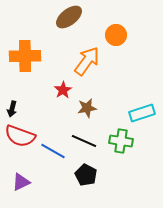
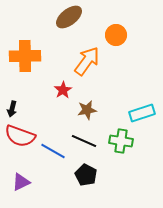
brown star: moved 2 px down
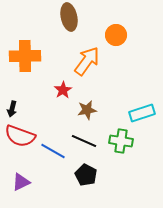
brown ellipse: rotated 64 degrees counterclockwise
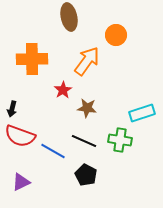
orange cross: moved 7 px right, 3 px down
brown star: moved 2 px up; rotated 18 degrees clockwise
green cross: moved 1 px left, 1 px up
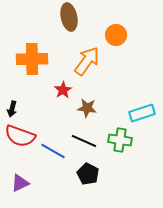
black pentagon: moved 2 px right, 1 px up
purple triangle: moved 1 px left, 1 px down
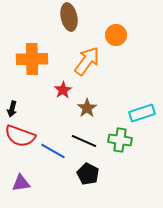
brown star: rotated 30 degrees clockwise
purple triangle: moved 1 px right; rotated 18 degrees clockwise
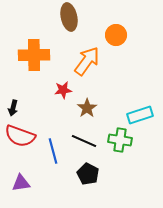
orange cross: moved 2 px right, 4 px up
red star: rotated 24 degrees clockwise
black arrow: moved 1 px right, 1 px up
cyan rectangle: moved 2 px left, 2 px down
blue line: rotated 45 degrees clockwise
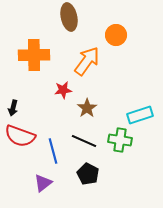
purple triangle: moved 22 px right; rotated 30 degrees counterclockwise
